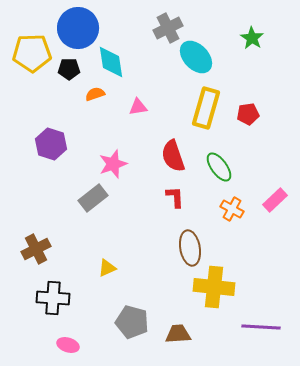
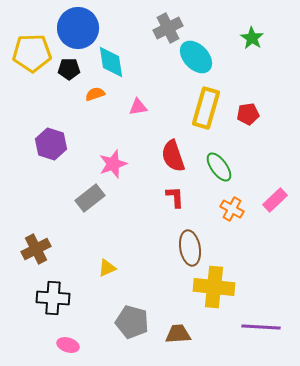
gray rectangle: moved 3 px left
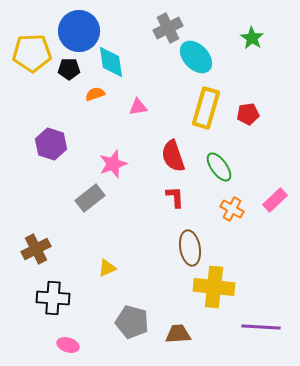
blue circle: moved 1 px right, 3 px down
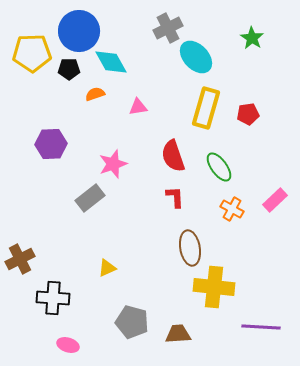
cyan diamond: rotated 20 degrees counterclockwise
purple hexagon: rotated 20 degrees counterclockwise
brown cross: moved 16 px left, 10 px down
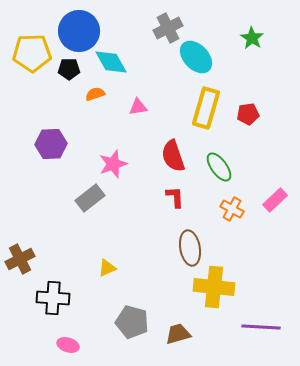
brown trapezoid: rotated 12 degrees counterclockwise
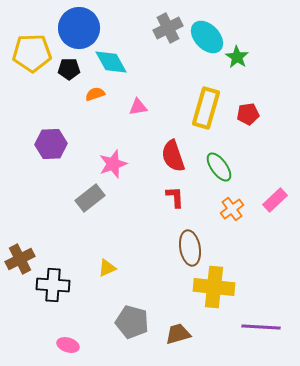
blue circle: moved 3 px up
green star: moved 15 px left, 19 px down
cyan ellipse: moved 11 px right, 20 px up
orange cross: rotated 25 degrees clockwise
black cross: moved 13 px up
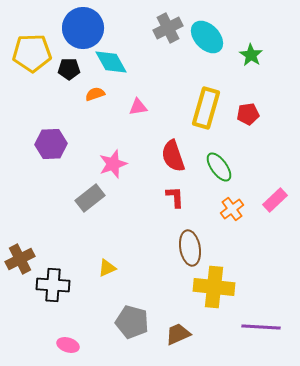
blue circle: moved 4 px right
green star: moved 14 px right, 2 px up
brown trapezoid: rotated 8 degrees counterclockwise
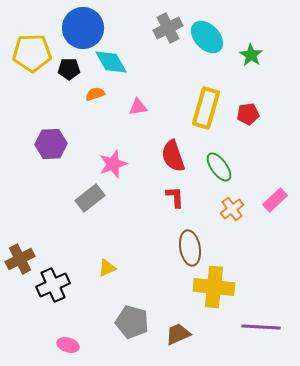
black cross: rotated 28 degrees counterclockwise
